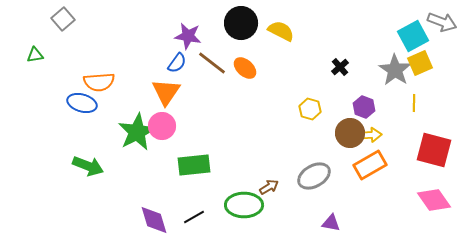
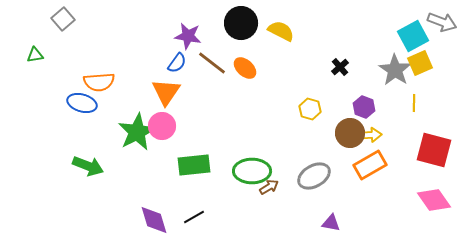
green ellipse: moved 8 px right, 34 px up
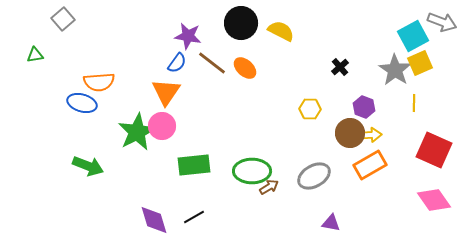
yellow hexagon: rotated 15 degrees counterclockwise
red square: rotated 9 degrees clockwise
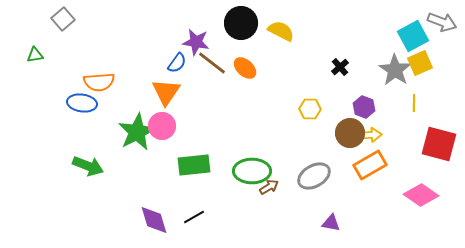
purple star: moved 8 px right, 6 px down
blue ellipse: rotated 8 degrees counterclockwise
red square: moved 5 px right, 6 px up; rotated 9 degrees counterclockwise
pink diamond: moved 13 px left, 5 px up; rotated 20 degrees counterclockwise
